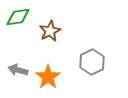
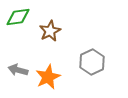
orange star: rotated 10 degrees clockwise
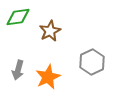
gray arrow: rotated 90 degrees counterclockwise
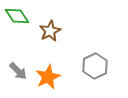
green diamond: moved 1 px left, 1 px up; rotated 65 degrees clockwise
gray hexagon: moved 3 px right, 4 px down
gray arrow: moved 1 px down; rotated 60 degrees counterclockwise
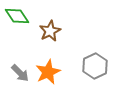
gray arrow: moved 2 px right, 2 px down
orange star: moved 5 px up
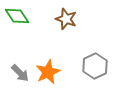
brown star: moved 16 px right, 12 px up; rotated 25 degrees counterclockwise
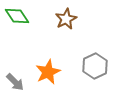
brown star: rotated 25 degrees clockwise
gray arrow: moved 5 px left, 9 px down
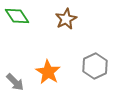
orange star: rotated 15 degrees counterclockwise
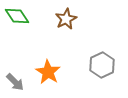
gray hexagon: moved 7 px right, 1 px up
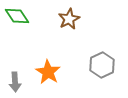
brown star: moved 3 px right
gray arrow: rotated 42 degrees clockwise
